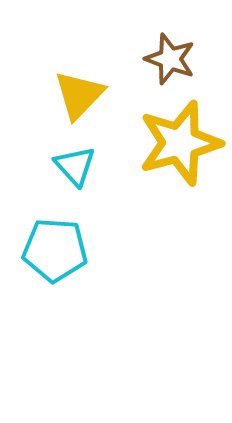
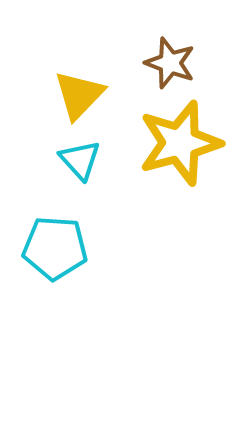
brown star: moved 4 px down
cyan triangle: moved 5 px right, 6 px up
cyan pentagon: moved 2 px up
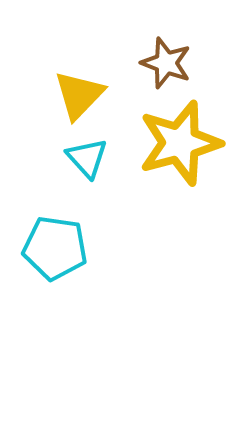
brown star: moved 4 px left
cyan triangle: moved 7 px right, 2 px up
cyan pentagon: rotated 4 degrees clockwise
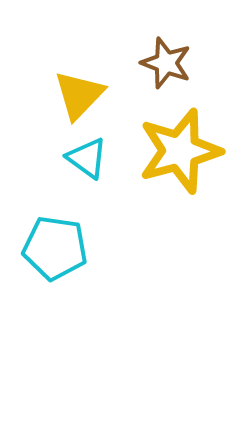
yellow star: moved 8 px down
cyan triangle: rotated 12 degrees counterclockwise
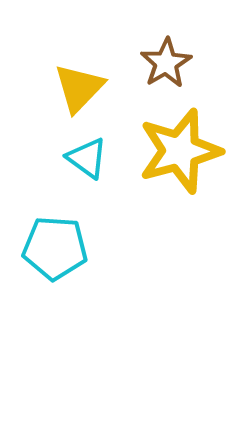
brown star: rotated 21 degrees clockwise
yellow triangle: moved 7 px up
cyan pentagon: rotated 4 degrees counterclockwise
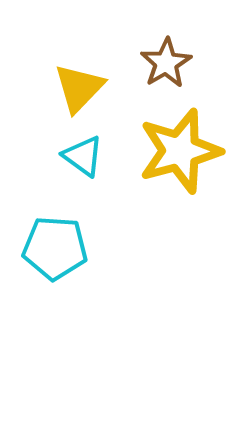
cyan triangle: moved 4 px left, 2 px up
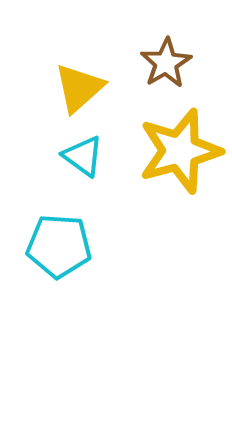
yellow triangle: rotated 4 degrees clockwise
cyan pentagon: moved 4 px right, 2 px up
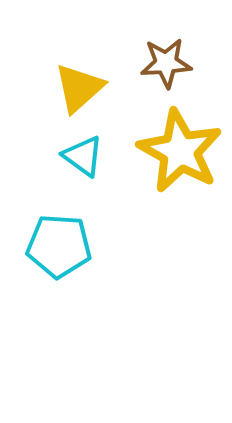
brown star: rotated 27 degrees clockwise
yellow star: rotated 28 degrees counterclockwise
